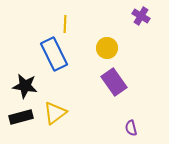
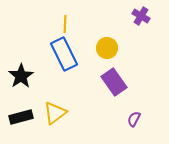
blue rectangle: moved 10 px right
black star: moved 4 px left, 10 px up; rotated 30 degrees clockwise
purple semicircle: moved 3 px right, 9 px up; rotated 42 degrees clockwise
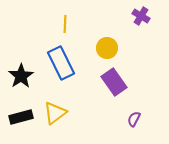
blue rectangle: moved 3 px left, 9 px down
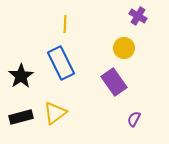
purple cross: moved 3 px left
yellow circle: moved 17 px right
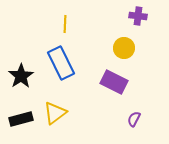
purple cross: rotated 24 degrees counterclockwise
purple rectangle: rotated 28 degrees counterclockwise
black rectangle: moved 2 px down
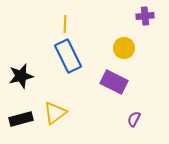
purple cross: moved 7 px right; rotated 12 degrees counterclockwise
blue rectangle: moved 7 px right, 7 px up
black star: rotated 20 degrees clockwise
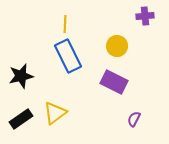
yellow circle: moved 7 px left, 2 px up
black rectangle: rotated 20 degrees counterclockwise
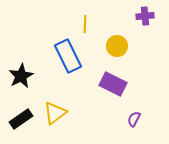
yellow line: moved 20 px right
black star: rotated 15 degrees counterclockwise
purple rectangle: moved 1 px left, 2 px down
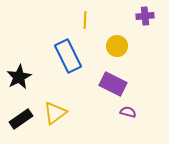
yellow line: moved 4 px up
black star: moved 2 px left, 1 px down
purple semicircle: moved 6 px left, 7 px up; rotated 77 degrees clockwise
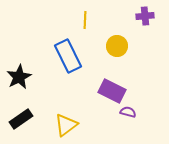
purple rectangle: moved 1 px left, 7 px down
yellow triangle: moved 11 px right, 12 px down
